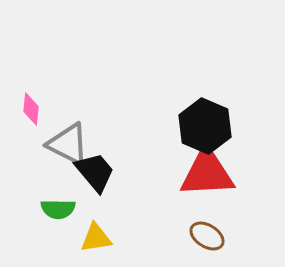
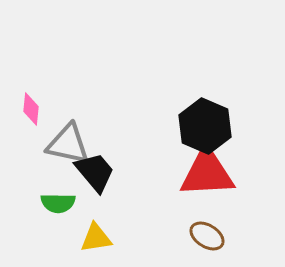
gray triangle: rotated 15 degrees counterclockwise
green semicircle: moved 6 px up
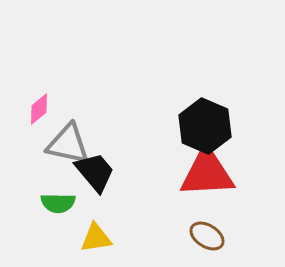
pink diamond: moved 8 px right; rotated 44 degrees clockwise
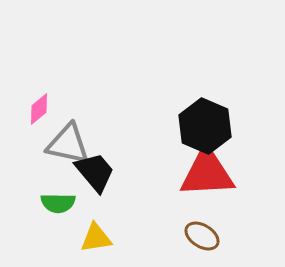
brown ellipse: moved 5 px left
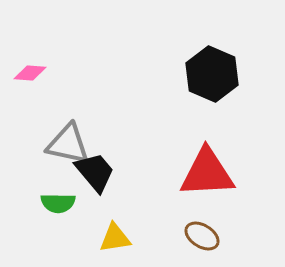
pink diamond: moved 9 px left, 36 px up; rotated 44 degrees clockwise
black hexagon: moved 7 px right, 52 px up
yellow triangle: moved 19 px right
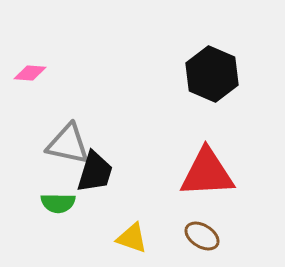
black trapezoid: rotated 57 degrees clockwise
yellow triangle: moved 17 px right; rotated 28 degrees clockwise
